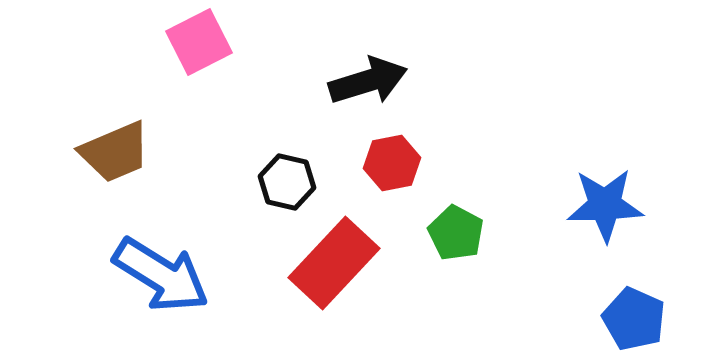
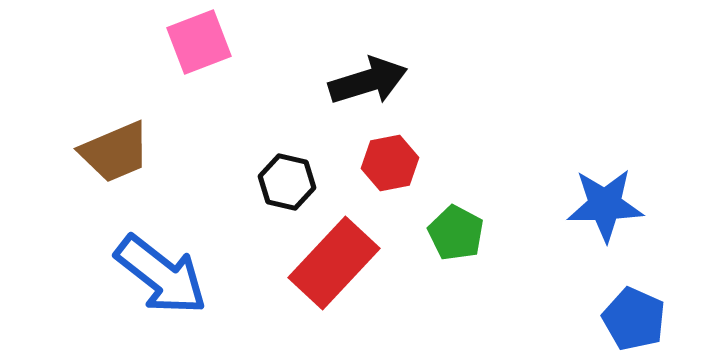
pink square: rotated 6 degrees clockwise
red hexagon: moved 2 px left
blue arrow: rotated 6 degrees clockwise
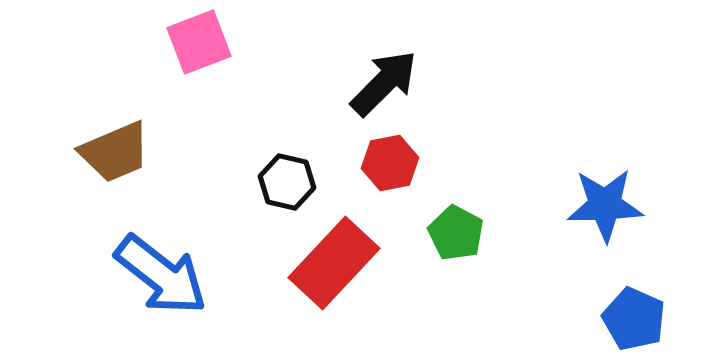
black arrow: moved 16 px right, 2 px down; rotated 28 degrees counterclockwise
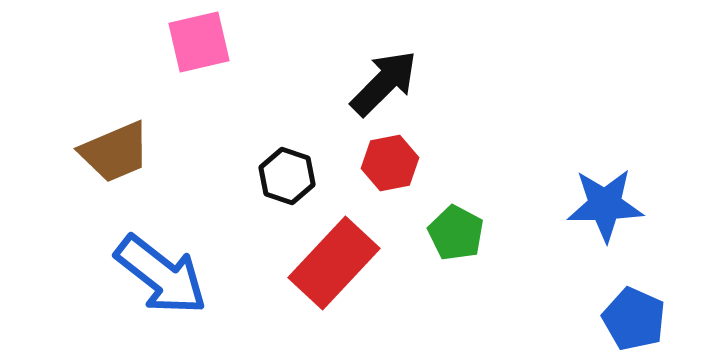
pink square: rotated 8 degrees clockwise
black hexagon: moved 6 px up; rotated 6 degrees clockwise
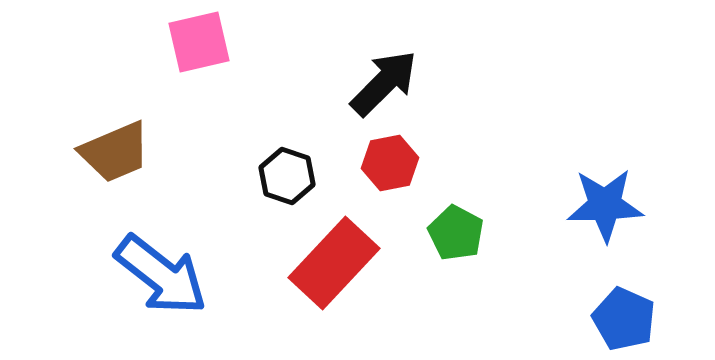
blue pentagon: moved 10 px left
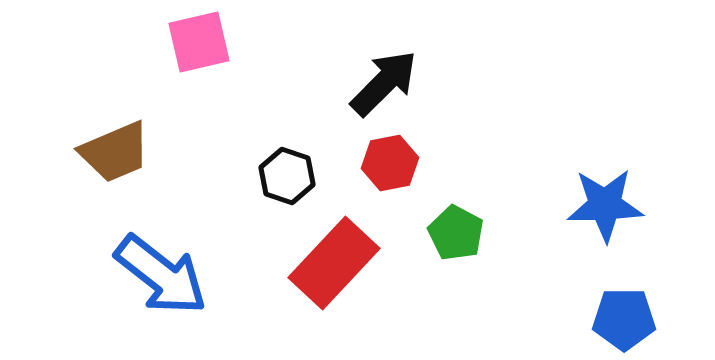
blue pentagon: rotated 24 degrees counterclockwise
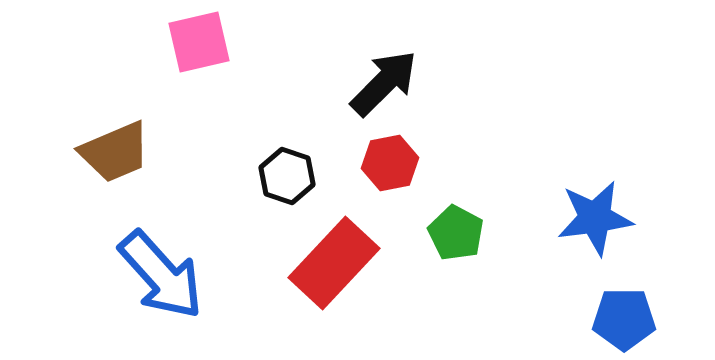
blue star: moved 10 px left, 13 px down; rotated 6 degrees counterclockwise
blue arrow: rotated 10 degrees clockwise
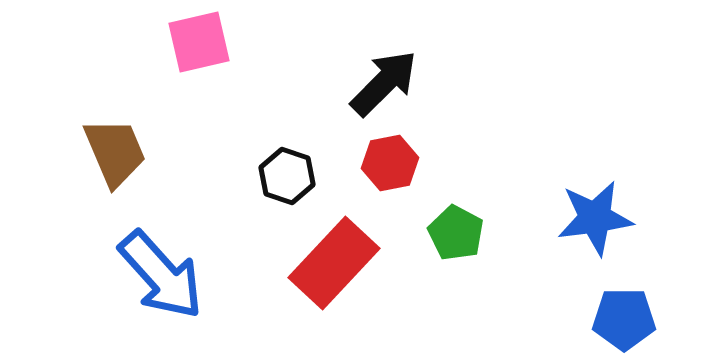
brown trapezoid: rotated 90 degrees counterclockwise
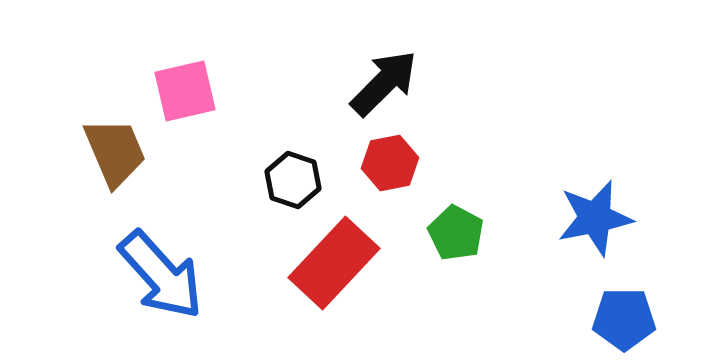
pink square: moved 14 px left, 49 px down
black hexagon: moved 6 px right, 4 px down
blue star: rotated 4 degrees counterclockwise
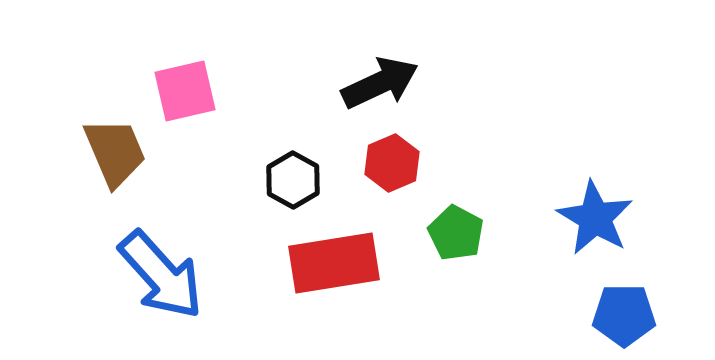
black arrow: moved 4 px left; rotated 20 degrees clockwise
red hexagon: moved 2 px right; rotated 12 degrees counterclockwise
black hexagon: rotated 10 degrees clockwise
blue star: rotated 30 degrees counterclockwise
red rectangle: rotated 38 degrees clockwise
blue pentagon: moved 4 px up
